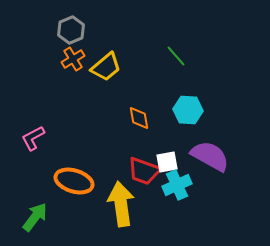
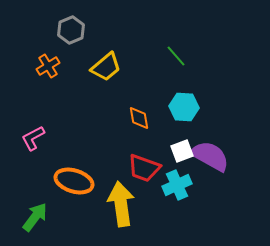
orange cross: moved 25 px left, 7 px down
cyan hexagon: moved 4 px left, 3 px up
white square: moved 15 px right, 11 px up; rotated 10 degrees counterclockwise
red trapezoid: moved 3 px up
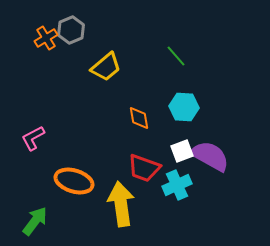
orange cross: moved 2 px left, 28 px up
green arrow: moved 4 px down
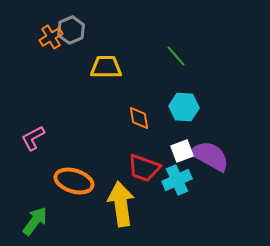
orange cross: moved 5 px right, 1 px up
yellow trapezoid: rotated 140 degrees counterclockwise
cyan cross: moved 5 px up
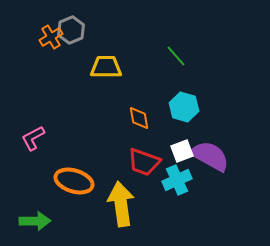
cyan hexagon: rotated 12 degrees clockwise
red trapezoid: moved 6 px up
green arrow: rotated 52 degrees clockwise
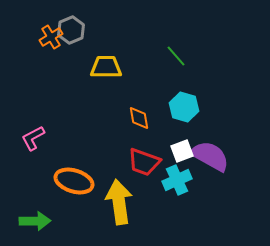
yellow arrow: moved 2 px left, 2 px up
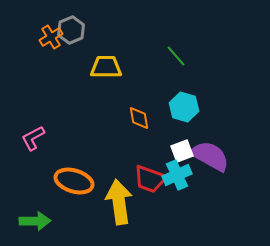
red trapezoid: moved 6 px right, 17 px down
cyan cross: moved 5 px up
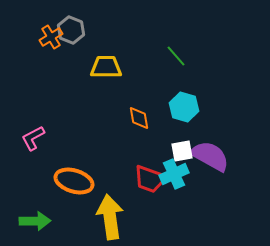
gray hexagon: rotated 16 degrees counterclockwise
white square: rotated 10 degrees clockwise
cyan cross: moved 3 px left, 1 px up
yellow arrow: moved 9 px left, 15 px down
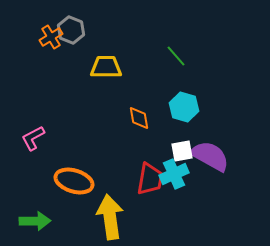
red trapezoid: rotated 100 degrees counterclockwise
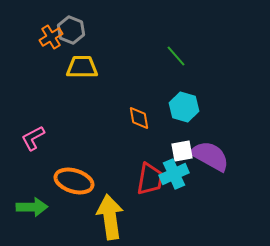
yellow trapezoid: moved 24 px left
green arrow: moved 3 px left, 14 px up
